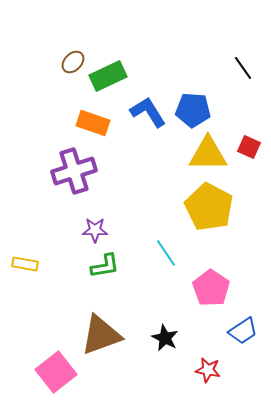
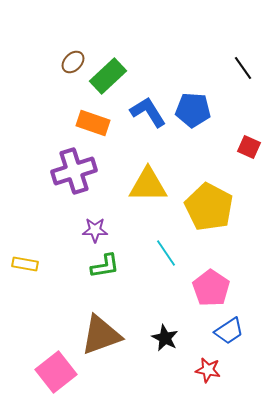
green rectangle: rotated 18 degrees counterclockwise
yellow triangle: moved 60 px left, 31 px down
blue trapezoid: moved 14 px left
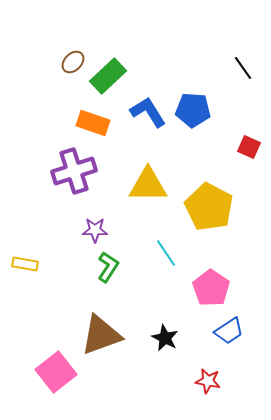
green L-shape: moved 3 px right, 1 px down; rotated 48 degrees counterclockwise
red star: moved 11 px down
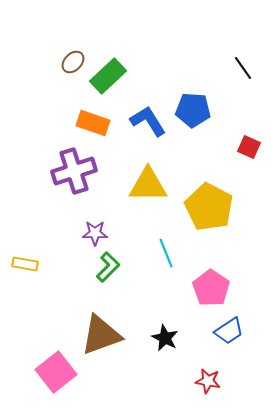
blue L-shape: moved 9 px down
purple star: moved 3 px down
cyan line: rotated 12 degrees clockwise
green L-shape: rotated 12 degrees clockwise
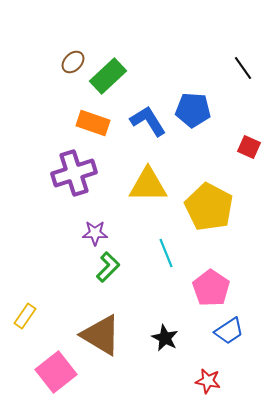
purple cross: moved 2 px down
yellow rectangle: moved 52 px down; rotated 65 degrees counterclockwise
brown triangle: rotated 51 degrees clockwise
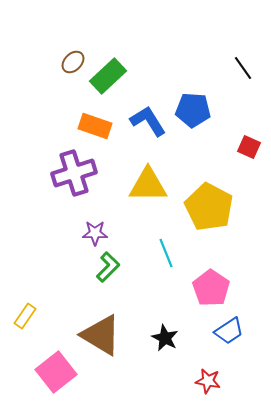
orange rectangle: moved 2 px right, 3 px down
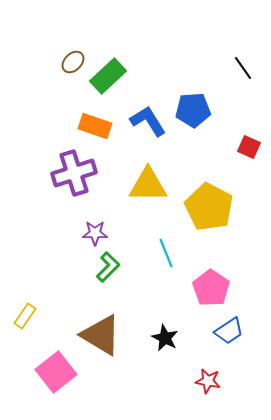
blue pentagon: rotated 8 degrees counterclockwise
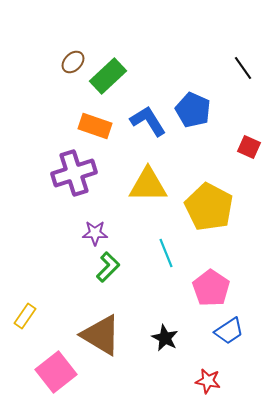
blue pentagon: rotated 28 degrees clockwise
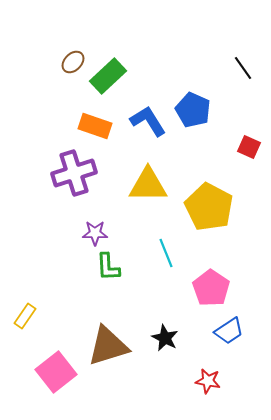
green L-shape: rotated 132 degrees clockwise
brown triangle: moved 7 px right, 11 px down; rotated 48 degrees counterclockwise
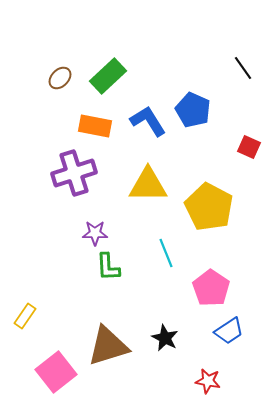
brown ellipse: moved 13 px left, 16 px down
orange rectangle: rotated 8 degrees counterclockwise
